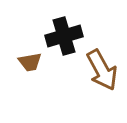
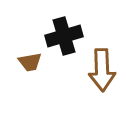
brown arrow: rotated 27 degrees clockwise
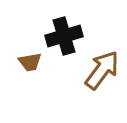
brown arrow: rotated 141 degrees counterclockwise
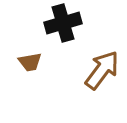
black cross: moved 1 px left, 13 px up
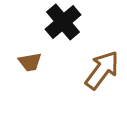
black cross: moved 1 px up; rotated 24 degrees counterclockwise
